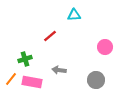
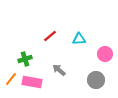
cyan triangle: moved 5 px right, 24 px down
pink circle: moved 7 px down
gray arrow: rotated 32 degrees clockwise
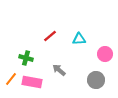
green cross: moved 1 px right, 1 px up; rotated 32 degrees clockwise
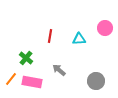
red line: rotated 40 degrees counterclockwise
pink circle: moved 26 px up
green cross: rotated 24 degrees clockwise
gray circle: moved 1 px down
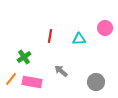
green cross: moved 2 px left, 1 px up; rotated 16 degrees clockwise
gray arrow: moved 2 px right, 1 px down
gray circle: moved 1 px down
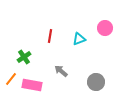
cyan triangle: rotated 16 degrees counterclockwise
pink rectangle: moved 3 px down
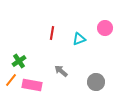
red line: moved 2 px right, 3 px up
green cross: moved 5 px left, 4 px down
orange line: moved 1 px down
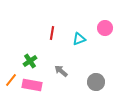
green cross: moved 11 px right
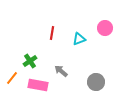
orange line: moved 1 px right, 2 px up
pink rectangle: moved 6 px right
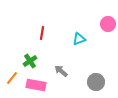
pink circle: moved 3 px right, 4 px up
red line: moved 10 px left
pink rectangle: moved 2 px left
